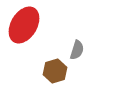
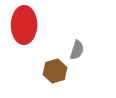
red ellipse: rotated 30 degrees counterclockwise
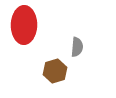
gray semicircle: moved 3 px up; rotated 12 degrees counterclockwise
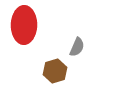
gray semicircle: rotated 18 degrees clockwise
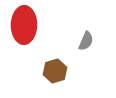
gray semicircle: moved 9 px right, 6 px up
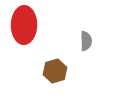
gray semicircle: rotated 24 degrees counterclockwise
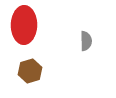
brown hexagon: moved 25 px left
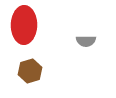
gray semicircle: rotated 90 degrees clockwise
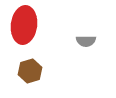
red ellipse: rotated 6 degrees clockwise
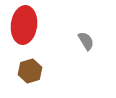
gray semicircle: rotated 120 degrees counterclockwise
